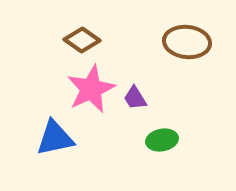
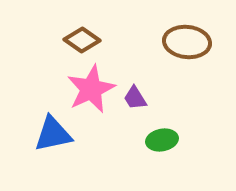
blue triangle: moved 2 px left, 4 px up
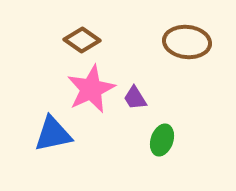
green ellipse: rotated 60 degrees counterclockwise
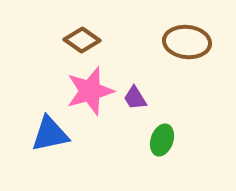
pink star: moved 1 px left, 2 px down; rotated 9 degrees clockwise
blue triangle: moved 3 px left
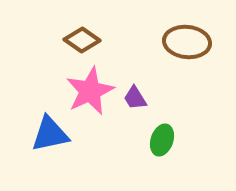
pink star: rotated 9 degrees counterclockwise
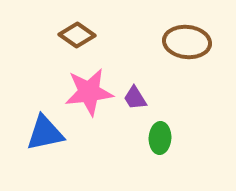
brown diamond: moved 5 px left, 5 px up
pink star: moved 1 px left, 1 px down; rotated 18 degrees clockwise
blue triangle: moved 5 px left, 1 px up
green ellipse: moved 2 px left, 2 px up; rotated 16 degrees counterclockwise
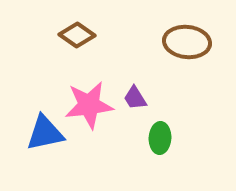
pink star: moved 13 px down
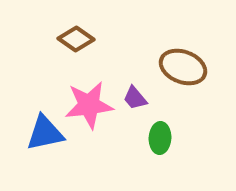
brown diamond: moved 1 px left, 4 px down
brown ellipse: moved 4 px left, 25 px down; rotated 15 degrees clockwise
purple trapezoid: rotated 8 degrees counterclockwise
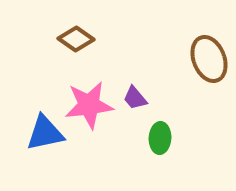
brown ellipse: moved 26 px right, 8 px up; rotated 48 degrees clockwise
